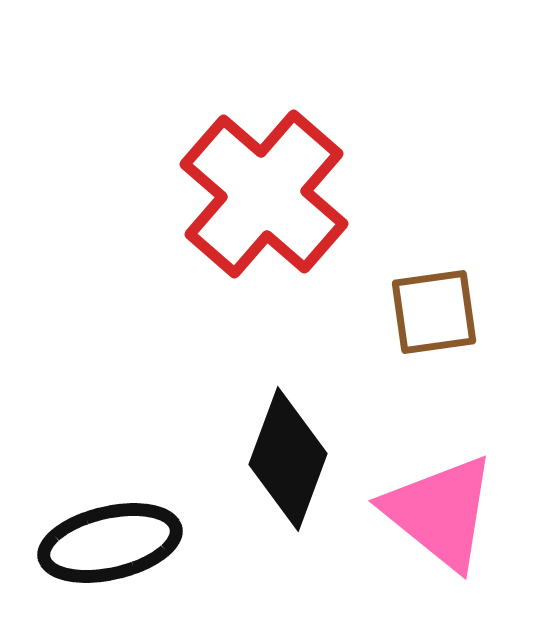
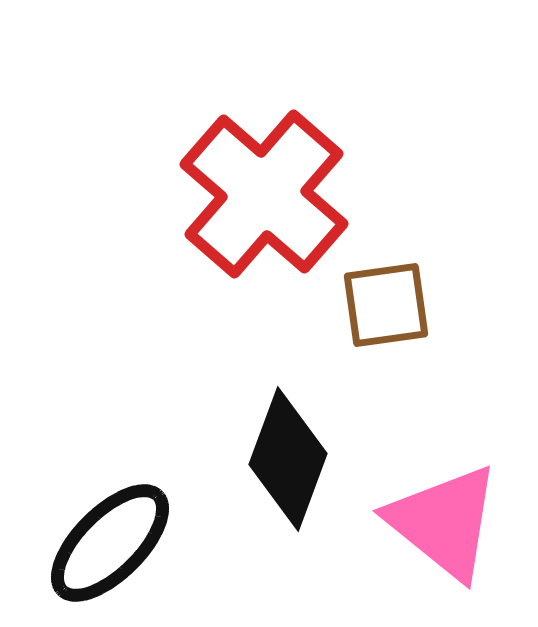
brown square: moved 48 px left, 7 px up
pink triangle: moved 4 px right, 10 px down
black ellipse: rotated 32 degrees counterclockwise
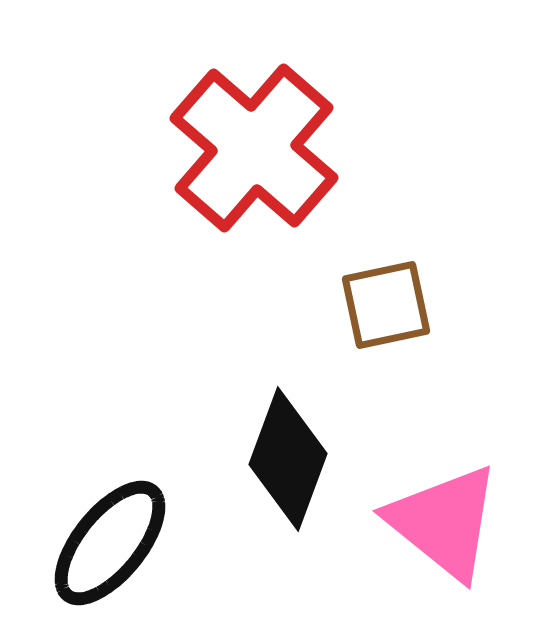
red cross: moved 10 px left, 46 px up
brown square: rotated 4 degrees counterclockwise
black ellipse: rotated 6 degrees counterclockwise
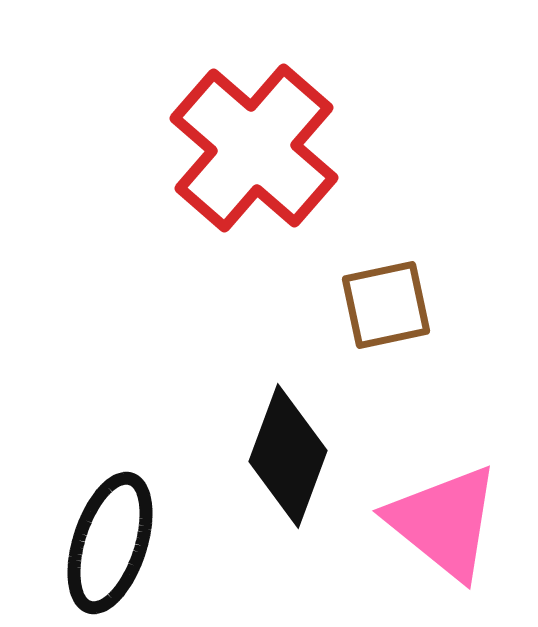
black diamond: moved 3 px up
black ellipse: rotated 21 degrees counterclockwise
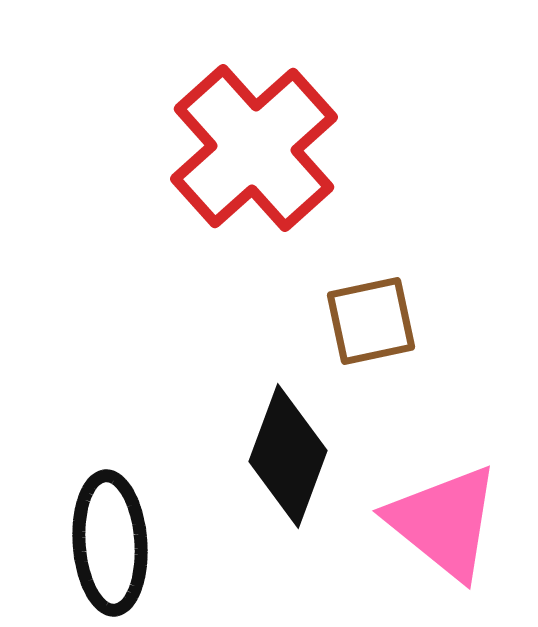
red cross: rotated 7 degrees clockwise
brown square: moved 15 px left, 16 px down
black ellipse: rotated 22 degrees counterclockwise
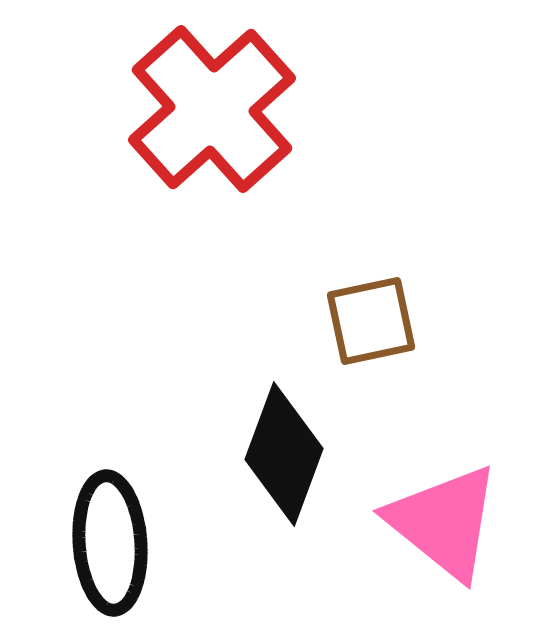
red cross: moved 42 px left, 39 px up
black diamond: moved 4 px left, 2 px up
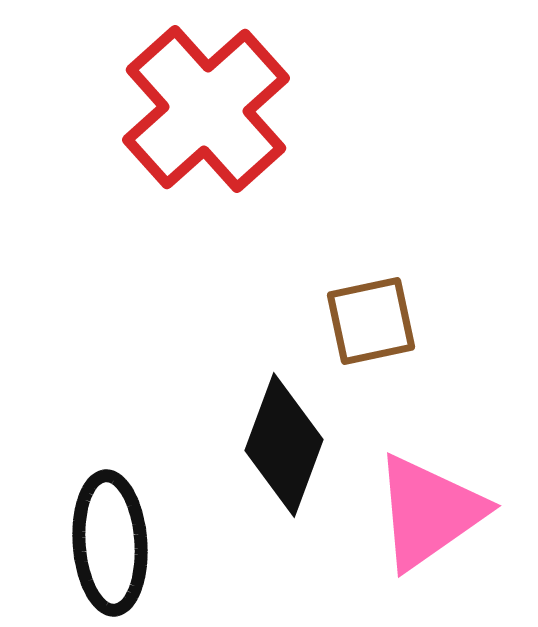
red cross: moved 6 px left
black diamond: moved 9 px up
pink triangle: moved 15 px left, 10 px up; rotated 46 degrees clockwise
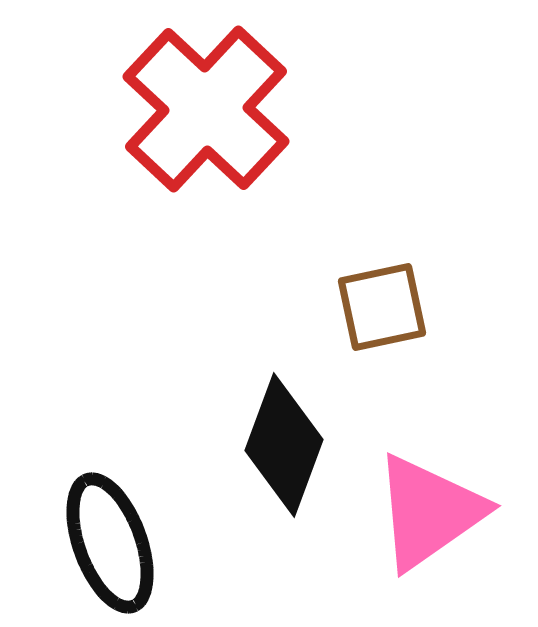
red cross: rotated 5 degrees counterclockwise
brown square: moved 11 px right, 14 px up
black ellipse: rotated 16 degrees counterclockwise
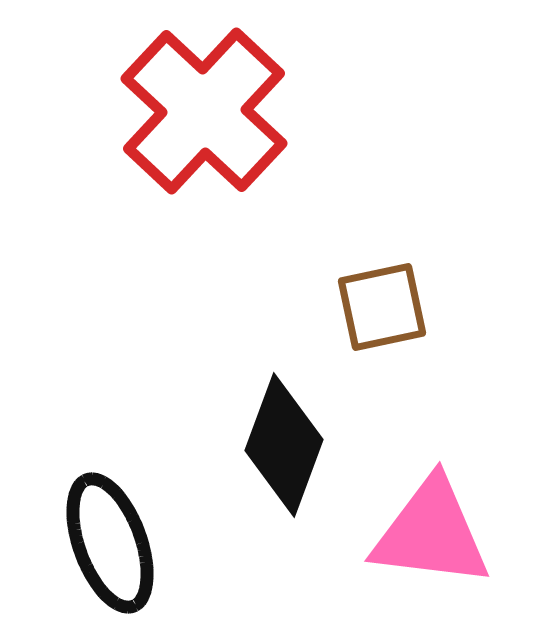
red cross: moved 2 px left, 2 px down
pink triangle: moved 2 px right, 21 px down; rotated 42 degrees clockwise
